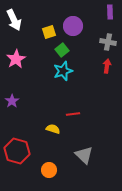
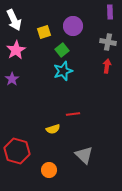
yellow square: moved 5 px left
pink star: moved 9 px up
purple star: moved 22 px up
yellow semicircle: rotated 144 degrees clockwise
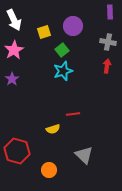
pink star: moved 2 px left
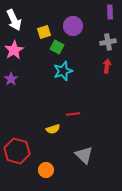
gray cross: rotated 21 degrees counterclockwise
green square: moved 5 px left, 3 px up; rotated 24 degrees counterclockwise
purple star: moved 1 px left
orange circle: moved 3 px left
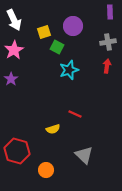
cyan star: moved 6 px right, 1 px up
red line: moved 2 px right; rotated 32 degrees clockwise
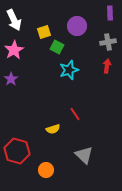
purple rectangle: moved 1 px down
purple circle: moved 4 px right
red line: rotated 32 degrees clockwise
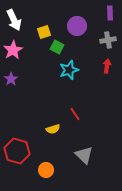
gray cross: moved 2 px up
pink star: moved 1 px left
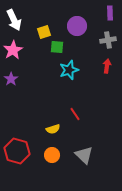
green square: rotated 24 degrees counterclockwise
orange circle: moved 6 px right, 15 px up
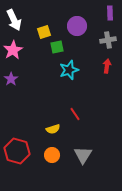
green square: rotated 16 degrees counterclockwise
gray triangle: moved 1 px left; rotated 18 degrees clockwise
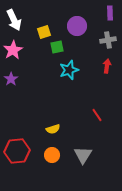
red line: moved 22 px right, 1 px down
red hexagon: rotated 20 degrees counterclockwise
